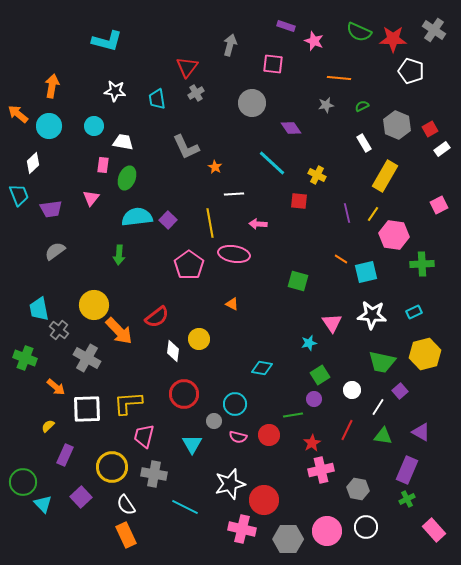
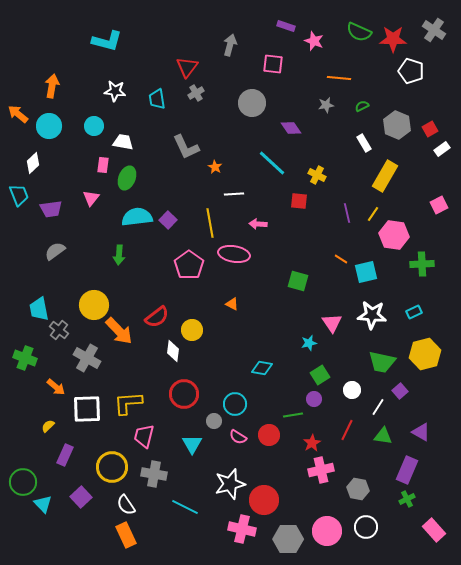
yellow circle at (199, 339): moved 7 px left, 9 px up
pink semicircle at (238, 437): rotated 18 degrees clockwise
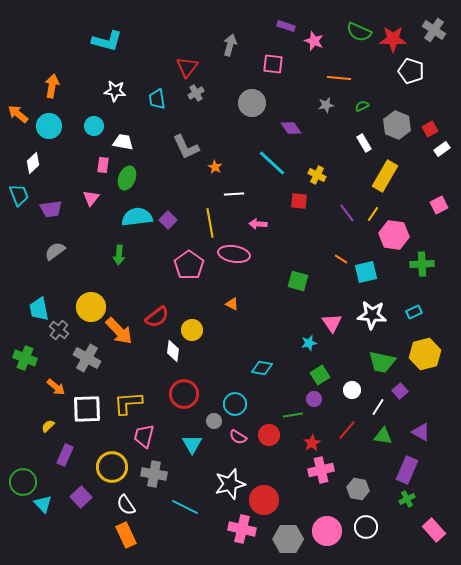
purple line at (347, 213): rotated 24 degrees counterclockwise
yellow circle at (94, 305): moved 3 px left, 2 px down
red line at (347, 430): rotated 15 degrees clockwise
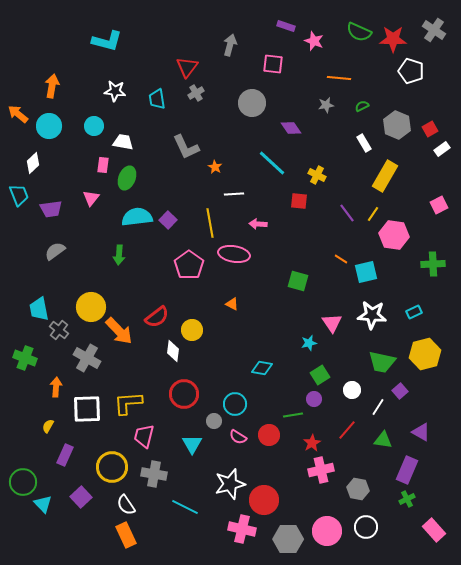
green cross at (422, 264): moved 11 px right
orange arrow at (56, 387): rotated 126 degrees counterclockwise
yellow semicircle at (48, 426): rotated 16 degrees counterclockwise
green triangle at (383, 436): moved 4 px down
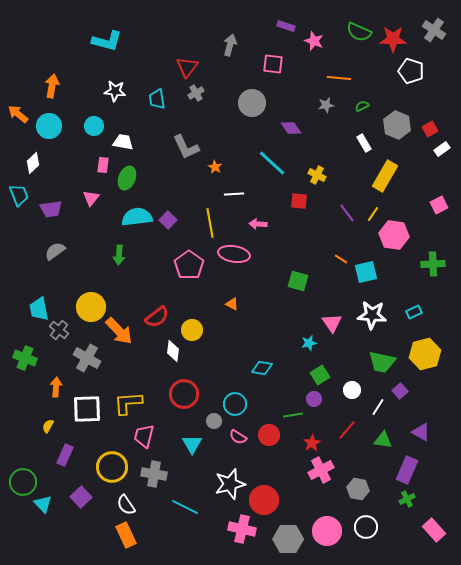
pink cross at (321, 470): rotated 15 degrees counterclockwise
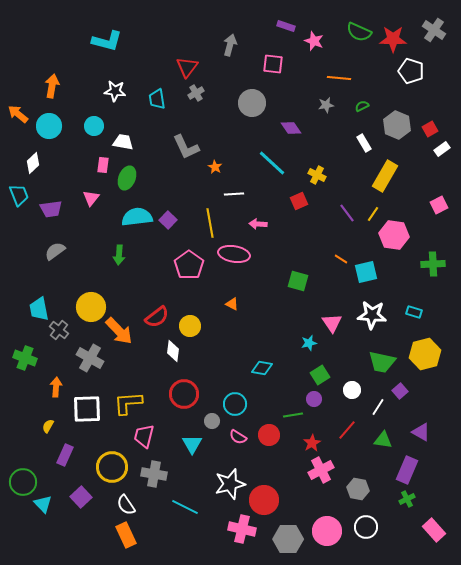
red square at (299, 201): rotated 30 degrees counterclockwise
cyan rectangle at (414, 312): rotated 42 degrees clockwise
yellow circle at (192, 330): moved 2 px left, 4 px up
gray cross at (87, 358): moved 3 px right
gray circle at (214, 421): moved 2 px left
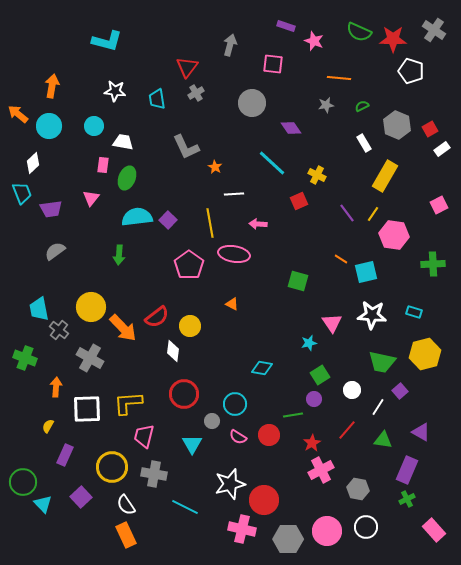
cyan trapezoid at (19, 195): moved 3 px right, 2 px up
orange arrow at (119, 331): moved 4 px right, 3 px up
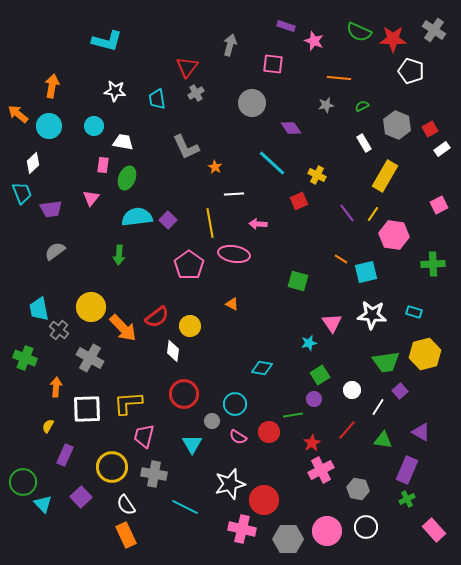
green trapezoid at (382, 362): moved 4 px right; rotated 20 degrees counterclockwise
red circle at (269, 435): moved 3 px up
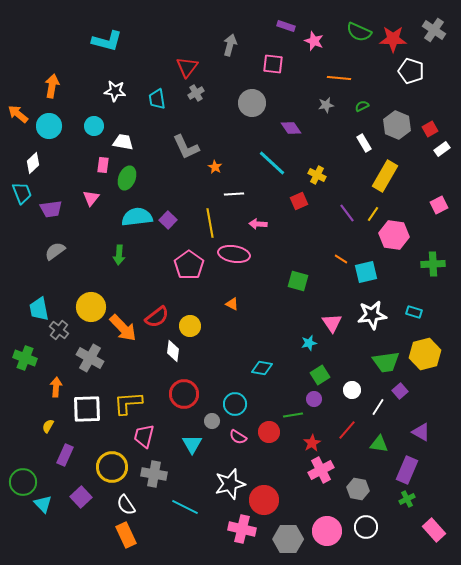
white star at (372, 315): rotated 12 degrees counterclockwise
green triangle at (383, 440): moved 4 px left, 4 px down
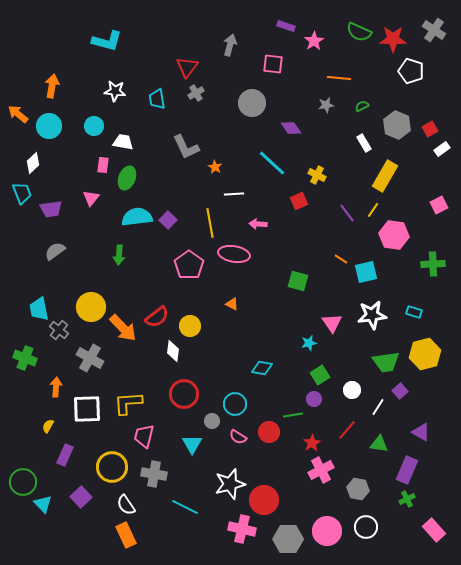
pink star at (314, 41): rotated 18 degrees clockwise
yellow line at (373, 214): moved 4 px up
